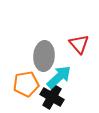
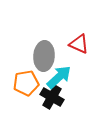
red triangle: rotated 25 degrees counterclockwise
orange pentagon: moved 1 px up
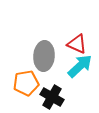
red triangle: moved 2 px left
cyan arrow: moved 21 px right, 11 px up
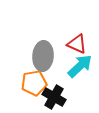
gray ellipse: moved 1 px left
orange pentagon: moved 8 px right
black cross: moved 2 px right
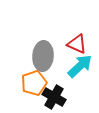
orange pentagon: rotated 10 degrees counterclockwise
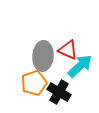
red triangle: moved 9 px left, 6 px down
black cross: moved 5 px right, 5 px up
